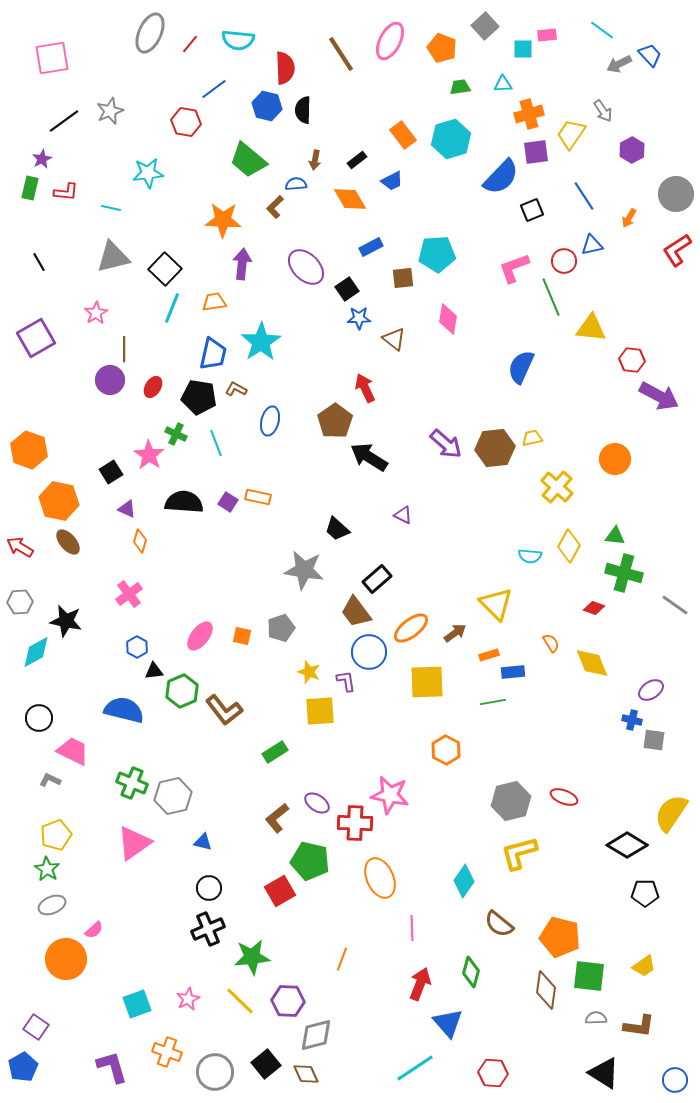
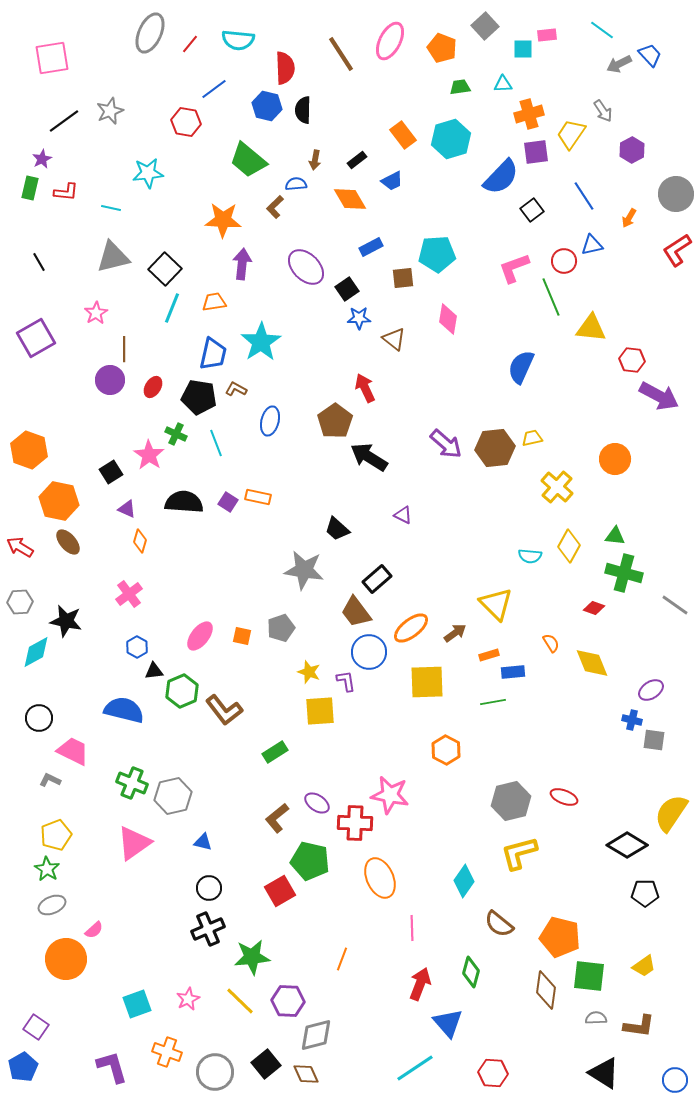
black square at (532, 210): rotated 15 degrees counterclockwise
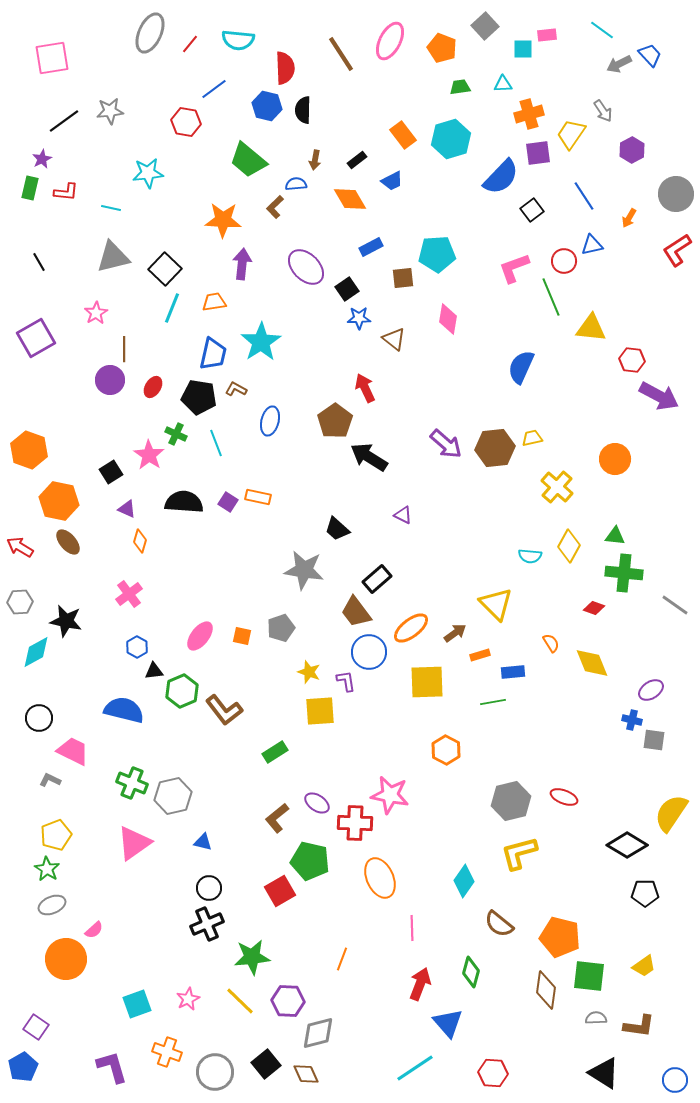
gray star at (110, 111): rotated 16 degrees clockwise
purple square at (536, 152): moved 2 px right, 1 px down
green cross at (624, 573): rotated 9 degrees counterclockwise
orange rectangle at (489, 655): moved 9 px left
black cross at (208, 929): moved 1 px left, 5 px up
gray diamond at (316, 1035): moved 2 px right, 2 px up
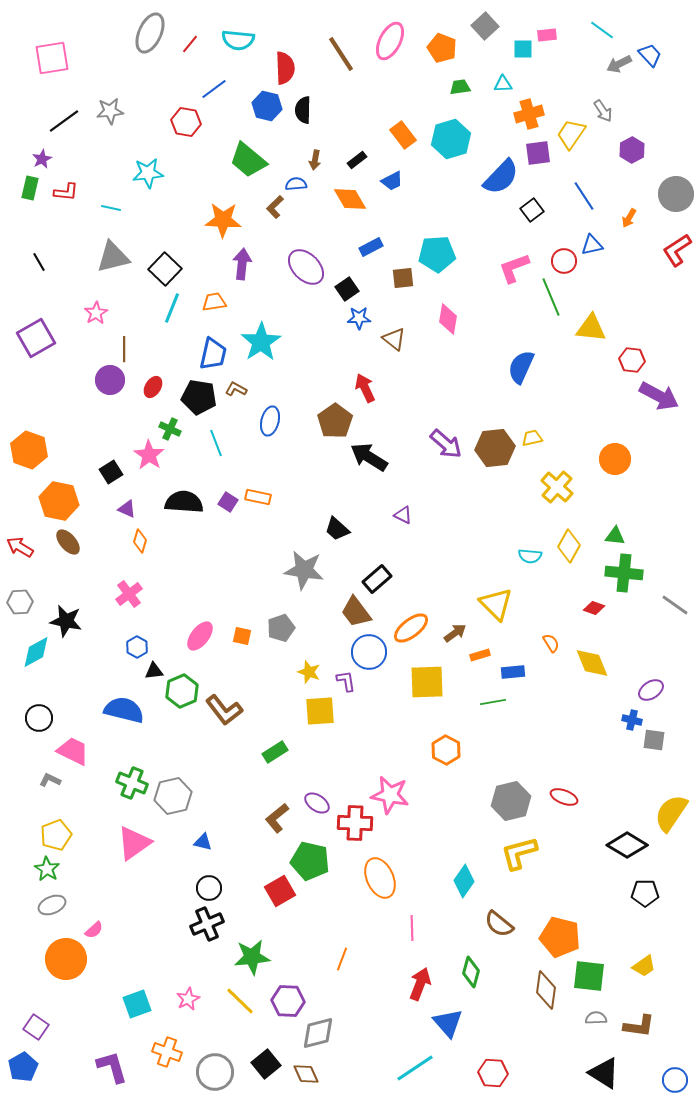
green cross at (176, 434): moved 6 px left, 5 px up
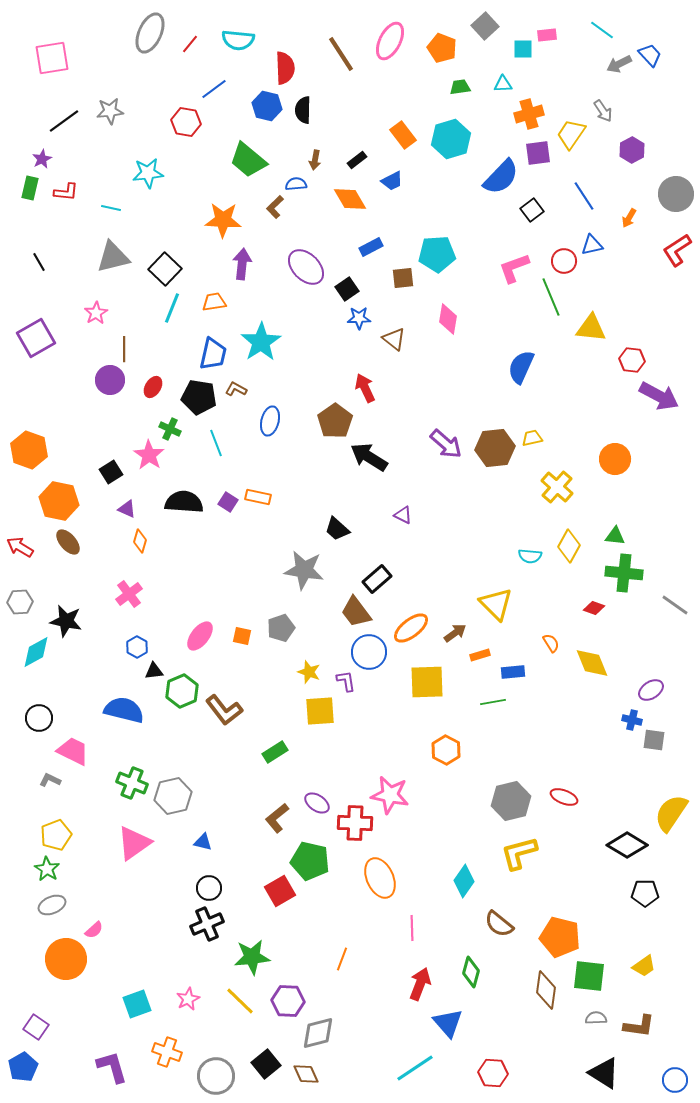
gray circle at (215, 1072): moved 1 px right, 4 px down
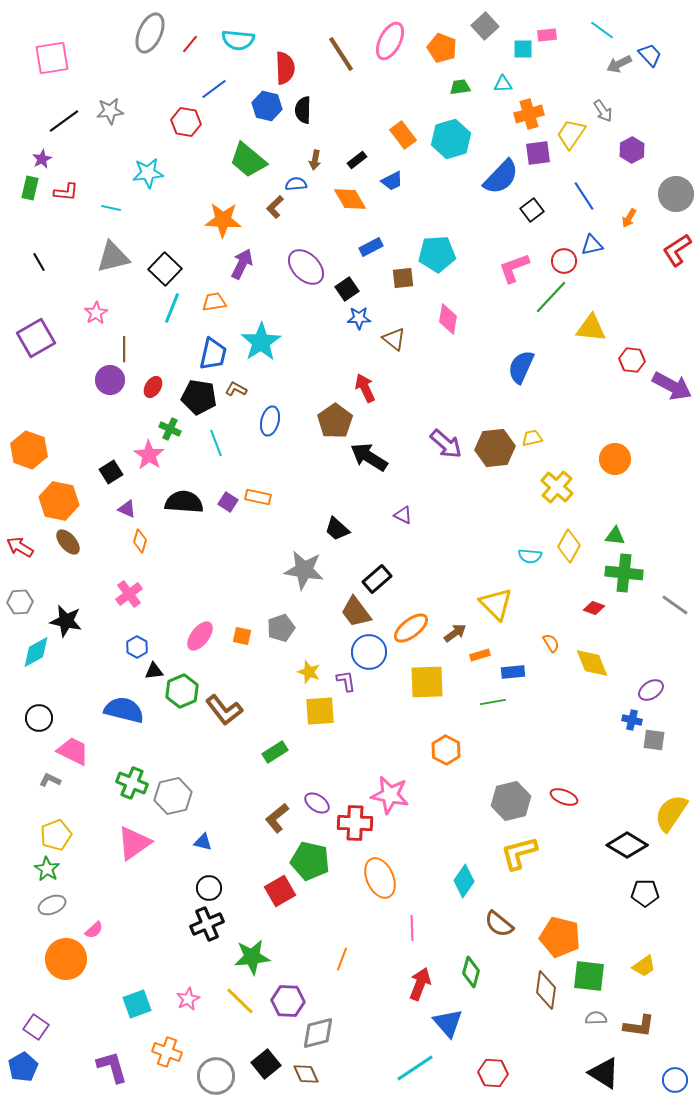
purple arrow at (242, 264): rotated 20 degrees clockwise
green line at (551, 297): rotated 66 degrees clockwise
purple arrow at (659, 396): moved 13 px right, 10 px up
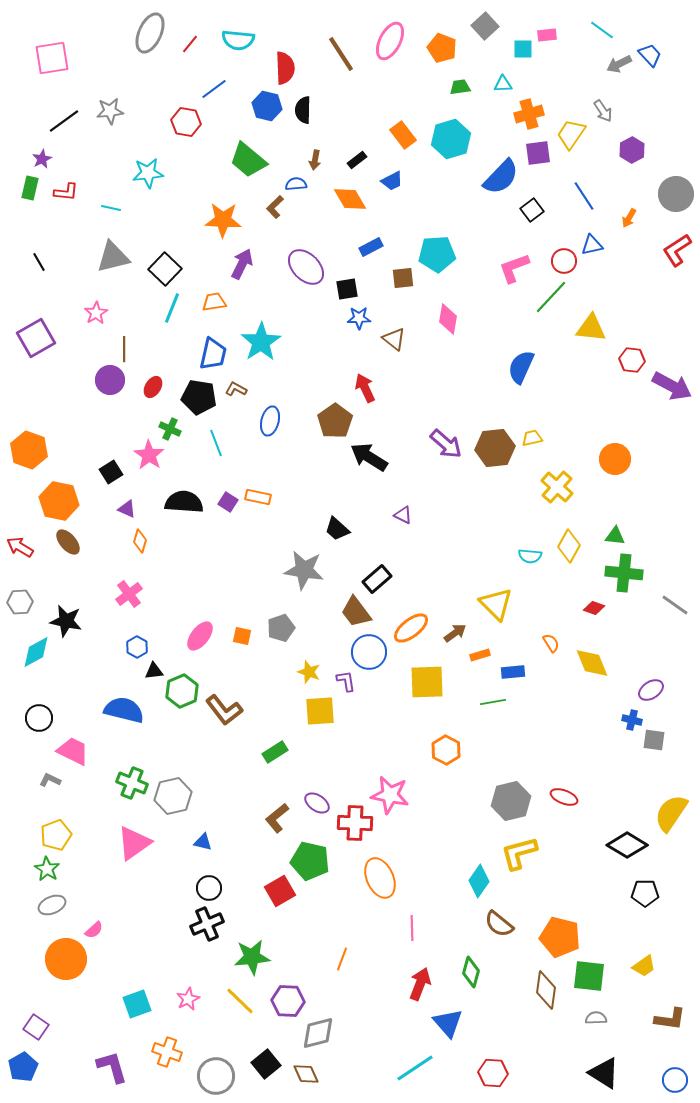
black square at (347, 289): rotated 25 degrees clockwise
cyan diamond at (464, 881): moved 15 px right
brown L-shape at (639, 1026): moved 31 px right, 7 px up
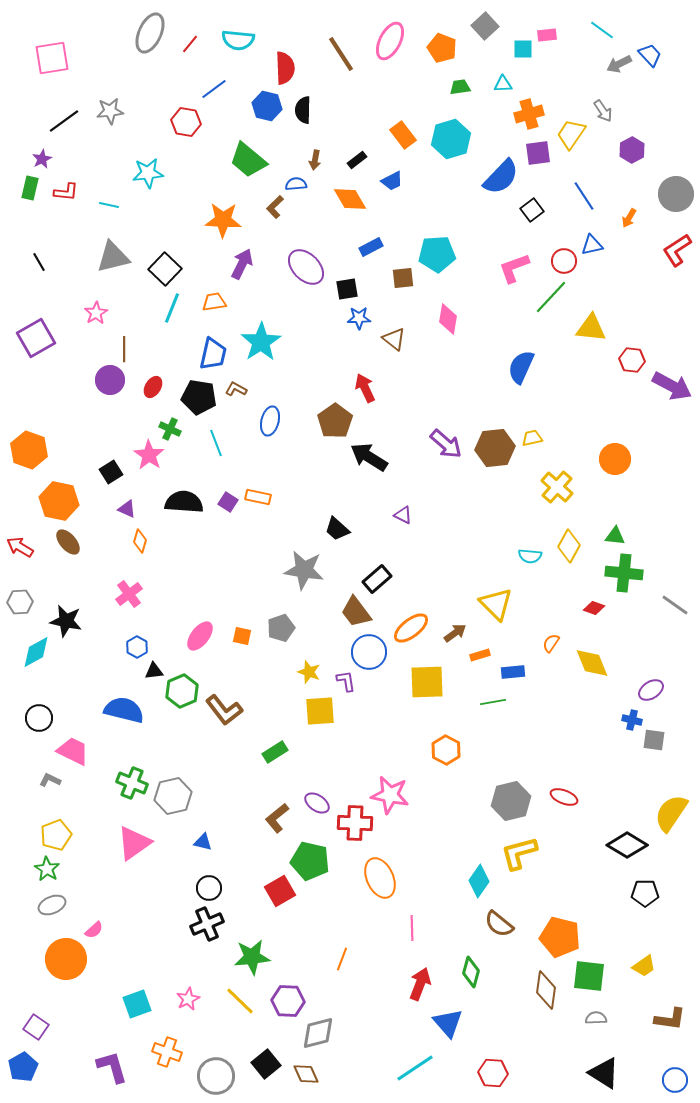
cyan line at (111, 208): moved 2 px left, 3 px up
orange semicircle at (551, 643): rotated 114 degrees counterclockwise
